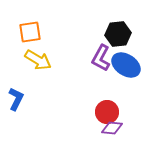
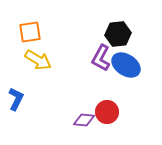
purple diamond: moved 28 px left, 8 px up
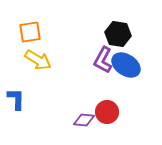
black hexagon: rotated 15 degrees clockwise
purple L-shape: moved 2 px right, 2 px down
blue L-shape: rotated 25 degrees counterclockwise
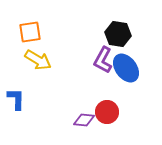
blue ellipse: moved 3 px down; rotated 20 degrees clockwise
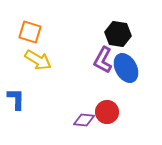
orange square: rotated 25 degrees clockwise
blue ellipse: rotated 8 degrees clockwise
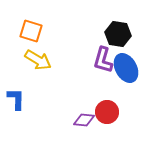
orange square: moved 1 px right, 1 px up
purple L-shape: rotated 12 degrees counterclockwise
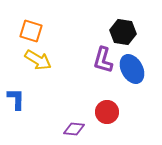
black hexagon: moved 5 px right, 2 px up
blue ellipse: moved 6 px right, 1 px down
purple diamond: moved 10 px left, 9 px down
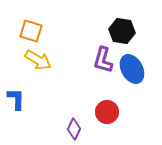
black hexagon: moved 1 px left, 1 px up
purple diamond: rotated 70 degrees counterclockwise
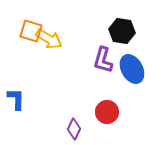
yellow arrow: moved 11 px right, 21 px up
